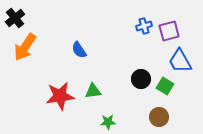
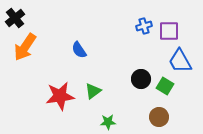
purple square: rotated 15 degrees clockwise
green triangle: rotated 30 degrees counterclockwise
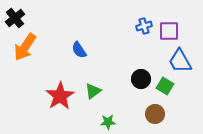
red star: rotated 24 degrees counterclockwise
brown circle: moved 4 px left, 3 px up
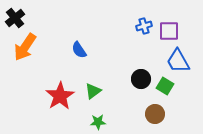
blue trapezoid: moved 2 px left
green star: moved 10 px left
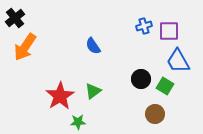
blue semicircle: moved 14 px right, 4 px up
green star: moved 20 px left
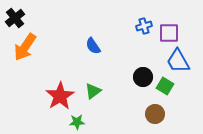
purple square: moved 2 px down
black circle: moved 2 px right, 2 px up
green star: moved 1 px left
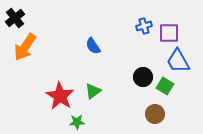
red star: rotated 8 degrees counterclockwise
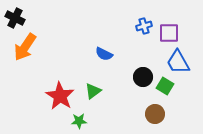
black cross: rotated 24 degrees counterclockwise
blue semicircle: moved 11 px right, 8 px down; rotated 30 degrees counterclockwise
blue trapezoid: moved 1 px down
green star: moved 2 px right, 1 px up
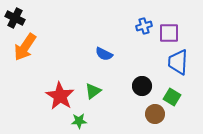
blue trapezoid: rotated 32 degrees clockwise
black circle: moved 1 px left, 9 px down
green square: moved 7 px right, 11 px down
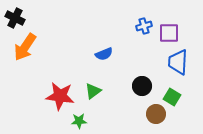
blue semicircle: rotated 48 degrees counterclockwise
red star: rotated 24 degrees counterclockwise
brown circle: moved 1 px right
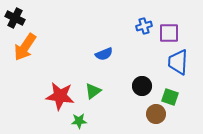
green square: moved 2 px left; rotated 12 degrees counterclockwise
